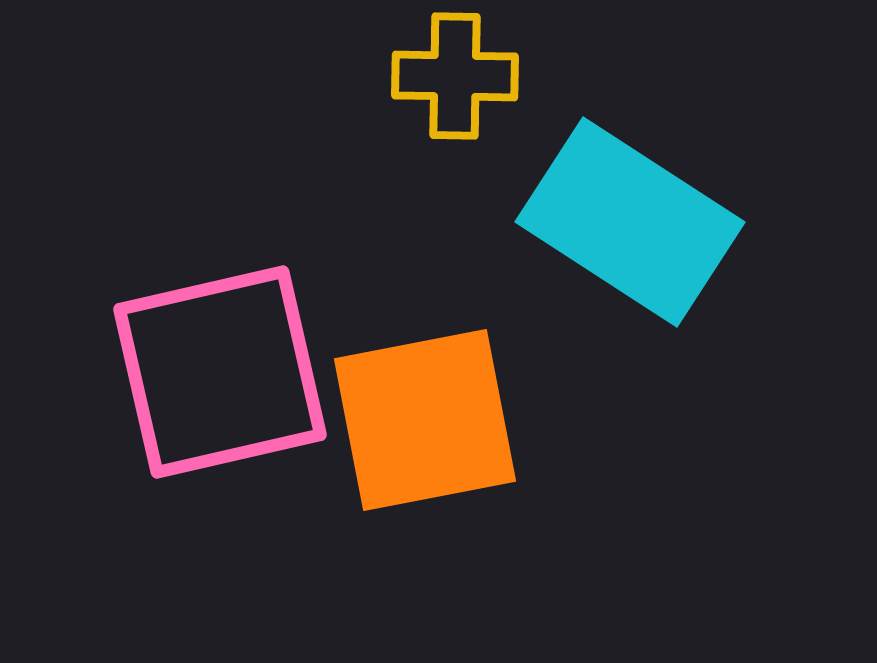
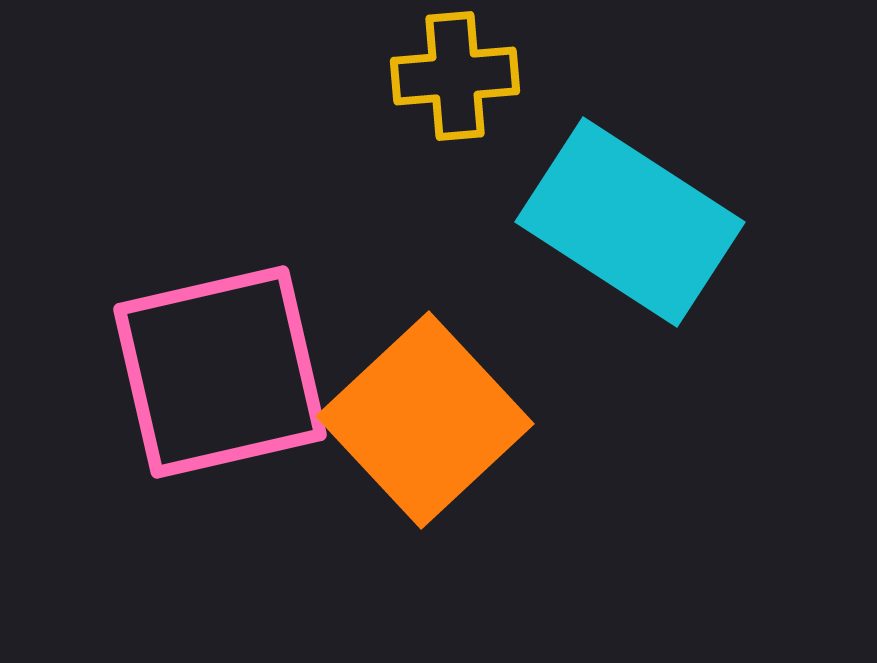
yellow cross: rotated 6 degrees counterclockwise
orange square: rotated 32 degrees counterclockwise
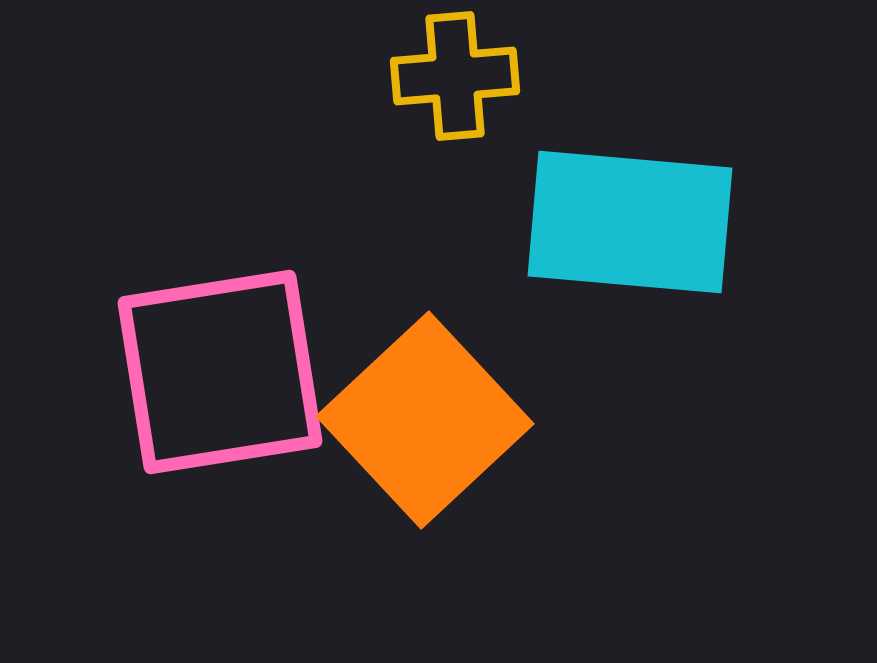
cyan rectangle: rotated 28 degrees counterclockwise
pink square: rotated 4 degrees clockwise
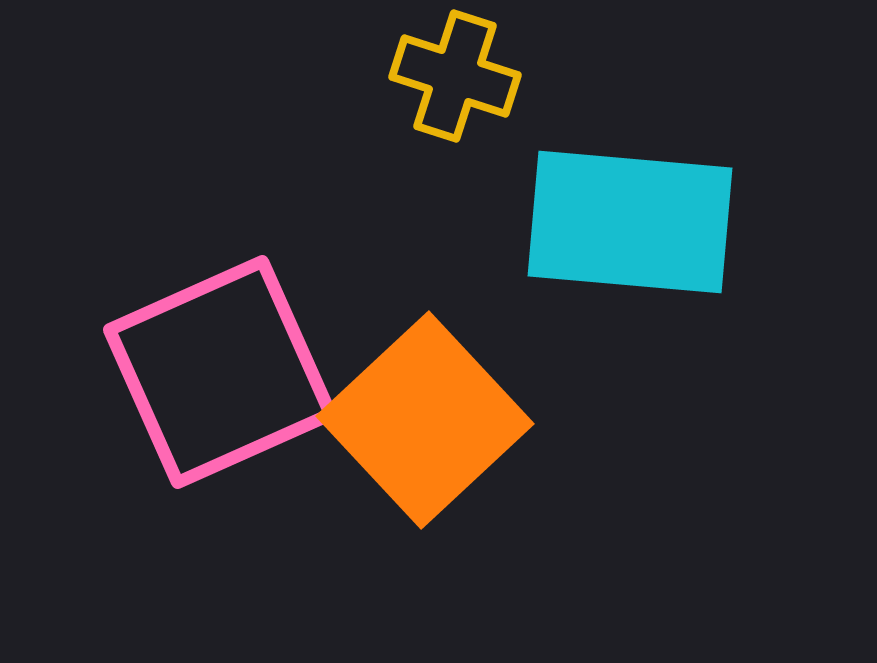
yellow cross: rotated 23 degrees clockwise
pink square: rotated 15 degrees counterclockwise
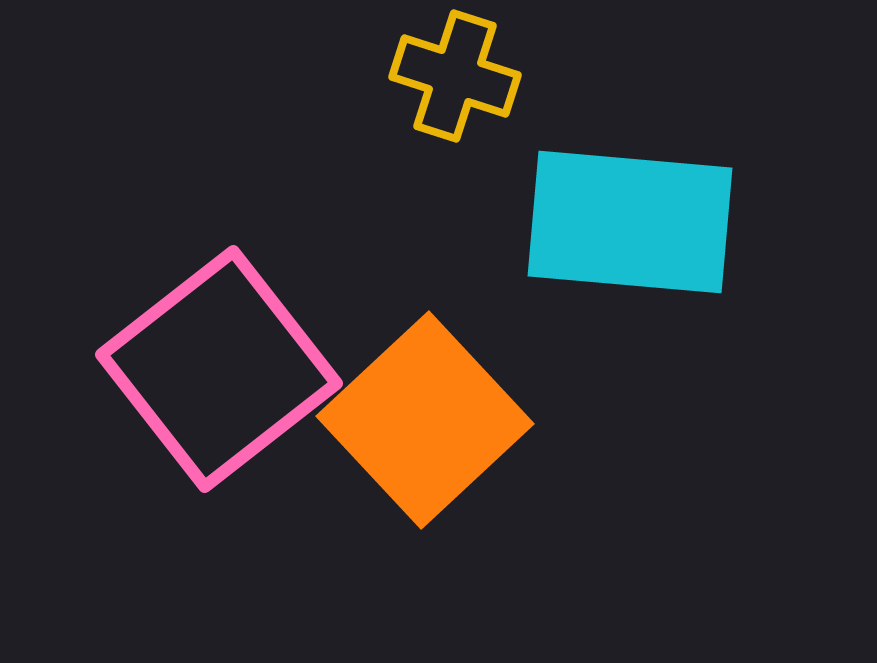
pink square: moved 1 px left, 3 px up; rotated 14 degrees counterclockwise
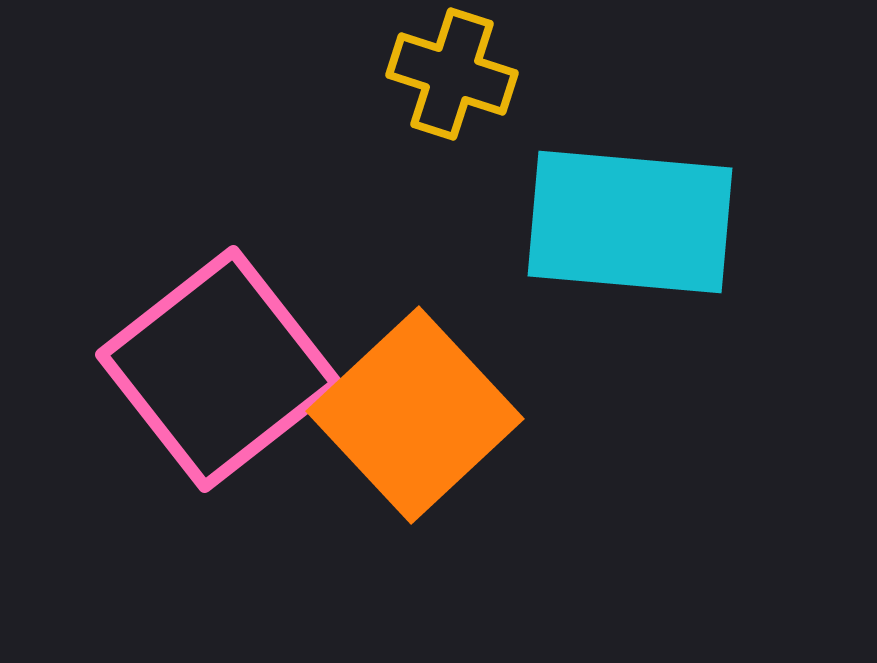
yellow cross: moved 3 px left, 2 px up
orange square: moved 10 px left, 5 px up
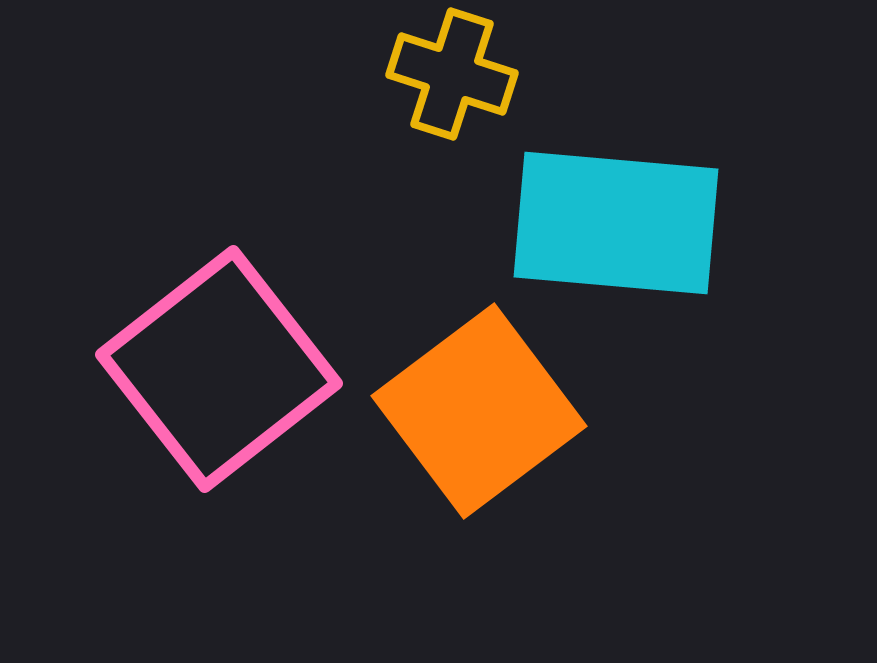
cyan rectangle: moved 14 px left, 1 px down
orange square: moved 64 px right, 4 px up; rotated 6 degrees clockwise
